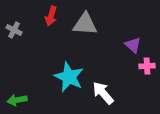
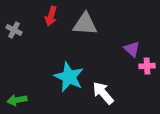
purple triangle: moved 1 px left, 4 px down
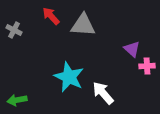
red arrow: rotated 120 degrees clockwise
gray triangle: moved 2 px left, 1 px down
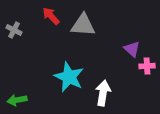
white arrow: rotated 50 degrees clockwise
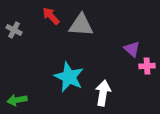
gray triangle: moved 2 px left
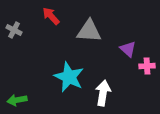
gray triangle: moved 8 px right, 6 px down
purple triangle: moved 4 px left
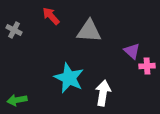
purple triangle: moved 4 px right, 2 px down
cyan star: moved 1 px down
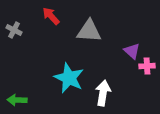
green arrow: rotated 12 degrees clockwise
